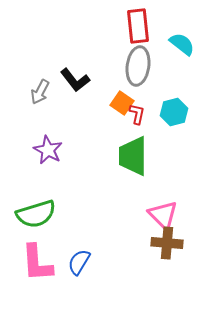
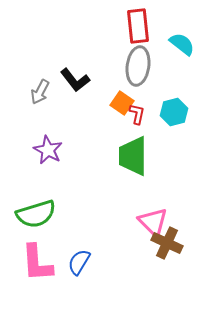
pink triangle: moved 10 px left, 7 px down
brown cross: rotated 20 degrees clockwise
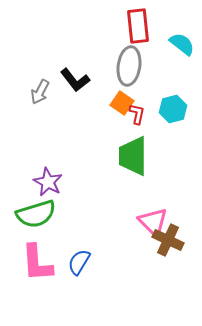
gray ellipse: moved 9 px left
cyan hexagon: moved 1 px left, 3 px up
purple star: moved 32 px down
brown cross: moved 1 px right, 3 px up
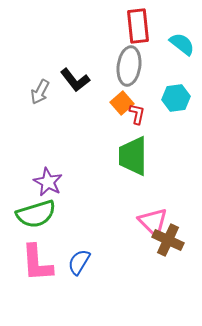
orange square: rotated 15 degrees clockwise
cyan hexagon: moved 3 px right, 11 px up; rotated 8 degrees clockwise
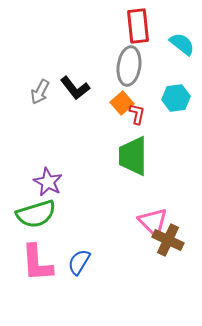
black L-shape: moved 8 px down
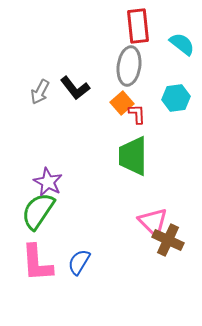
red L-shape: rotated 15 degrees counterclockwise
green semicircle: moved 2 px right, 3 px up; rotated 141 degrees clockwise
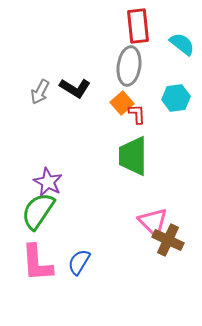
black L-shape: rotated 20 degrees counterclockwise
